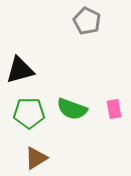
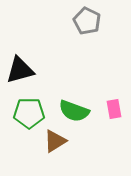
green semicircle: moved 2 px right, 2 px down
brown triangle: moved 19 px right, 17 px up
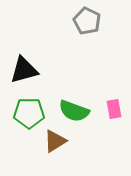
black triangle: moved 4 px right
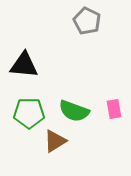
black triangle: moved 5 px up; rotated 20 degrees clockwise
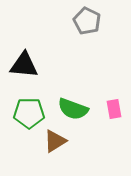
green semicircle: moved 1 px left, 2 px up
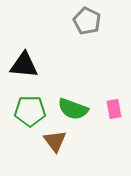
green pentagon: moved 1 px right, 2 px up
brown triangle: rotated 35 degrees counterclockwise
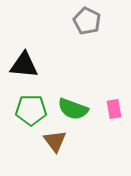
green pentagon: moved 1 px right, 1 px up
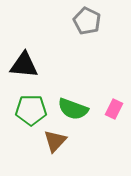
pink rectangle: rotated 36 degrees clockwise
brown triangle: rotated 20 degrees clockwise
